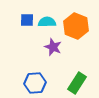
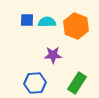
purple star: moved 8 px down; rotated 24 degrees counterclockwise
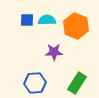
cyan semicircle: moved 2 px up
purple star: moved 1 px right, 3 px up
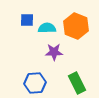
cyan semicircle: moved 8 px down
green rectangle: rotated 60 degrees counterclockwise
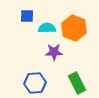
blue square: moved 4 px up
orange hexagon: moved 2 px left, 2 px down
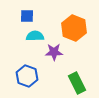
cyan semicircle: moved 12 px left, 8 px down
blue hexagon: moved 8 px left, 7 px up; rotated 25 degrees clockwise
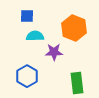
blue hexagon: rotated 10 degrees clockwise
green rectangle: rotated 20 degrees clockwise
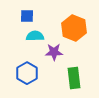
blue hexagon: moved 3 px up
green rectangle: moved 3 px left, 5 px up
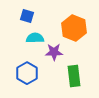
blue square: rotated 16 degrees clockwise
cyan semicircle: moved 2 px down
green rectangle: moved 2 px up
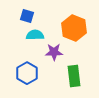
cyan semicircle: moved 3 px up
